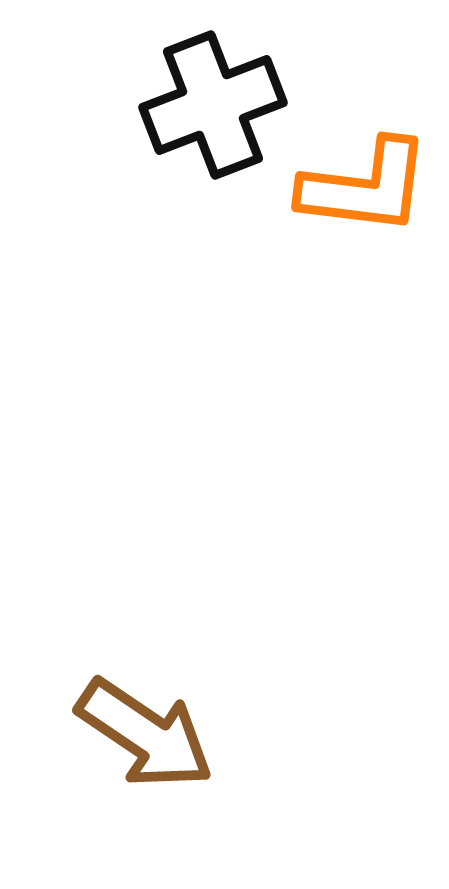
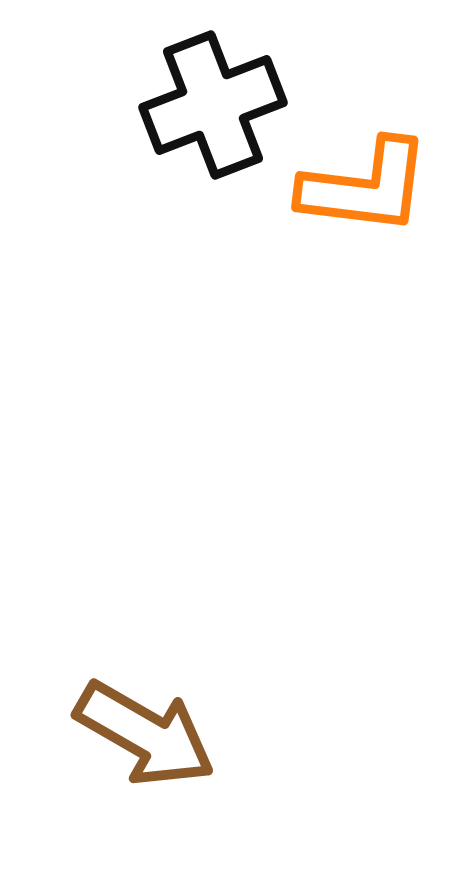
brown arrow: rotated 4 degrees counterclockwise
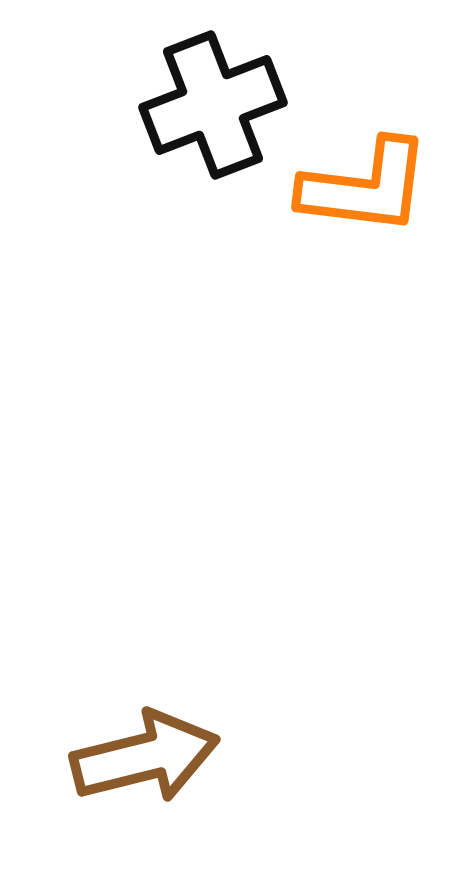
brown arrow: moved 23 px down; rotated 44 degrees counterclockwise
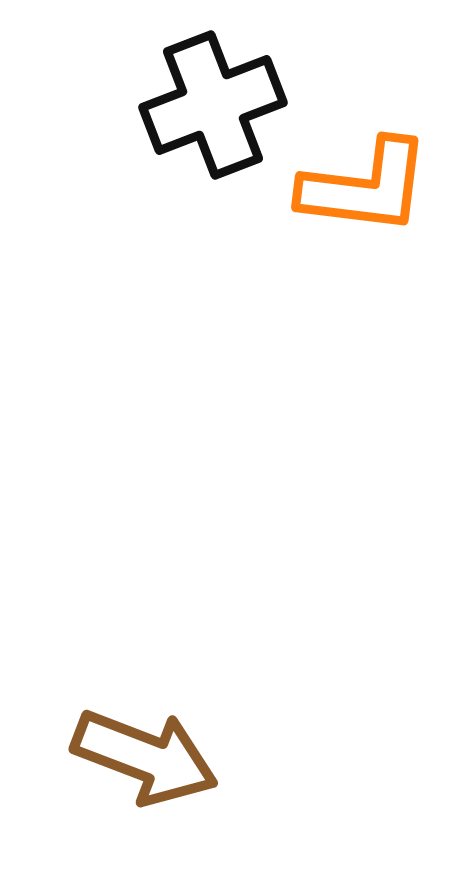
brown arrow: rotated 35 degrees clockwise
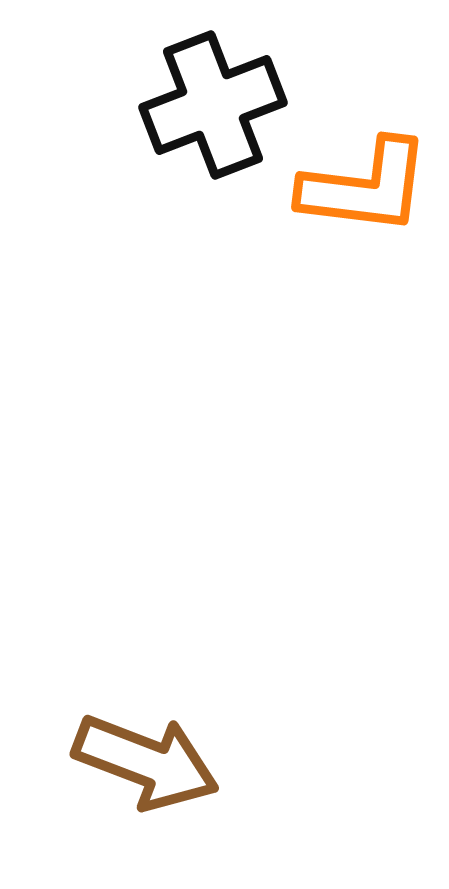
brown arrow: moved 1 px right, 5 px down
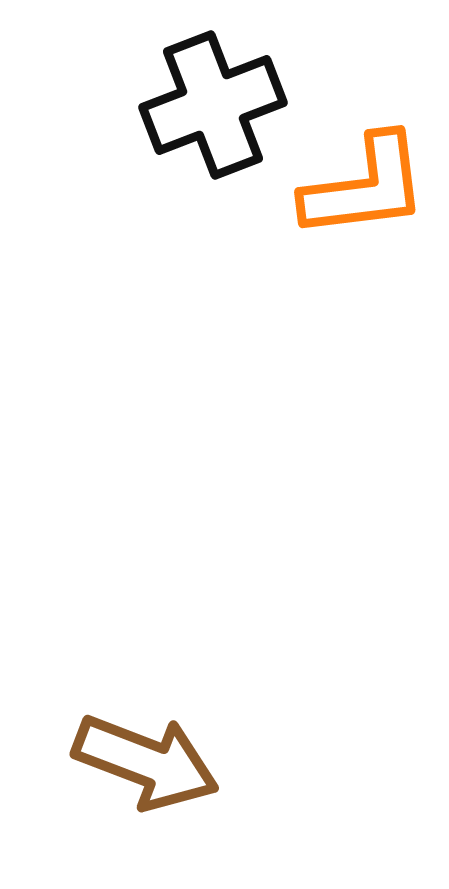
orange L-shape: rotated 14 degrees counterclockwise
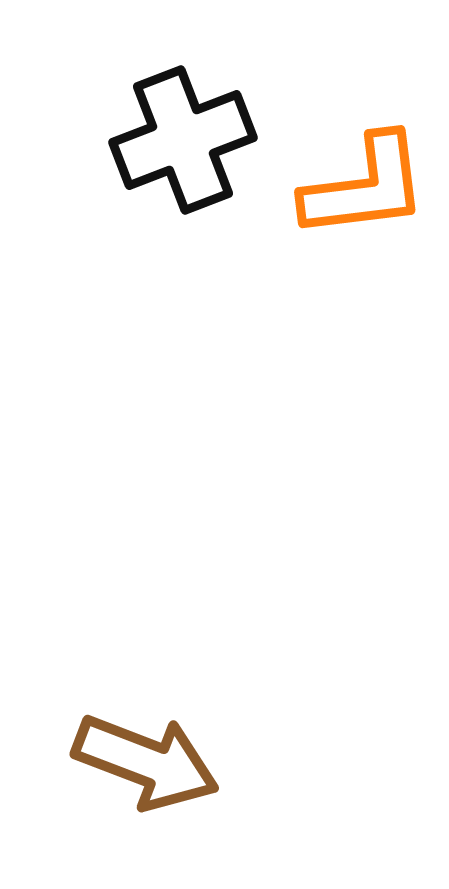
black cross: moved 30 px left, 35 px down
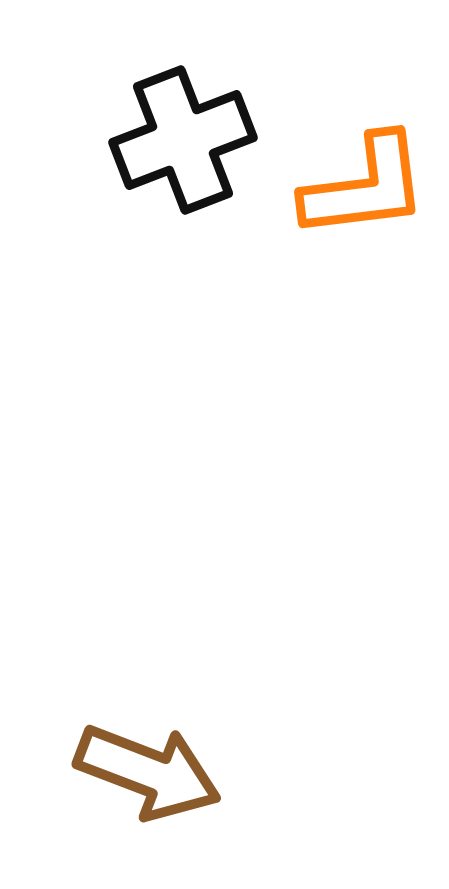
brown arrow: moved 2 px right, 10 px down
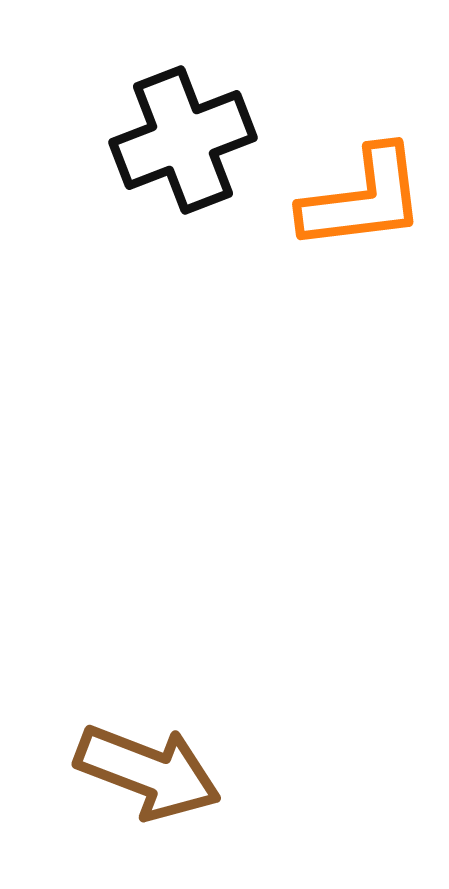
orange L-shape: moved 2 px left, 12 px down
